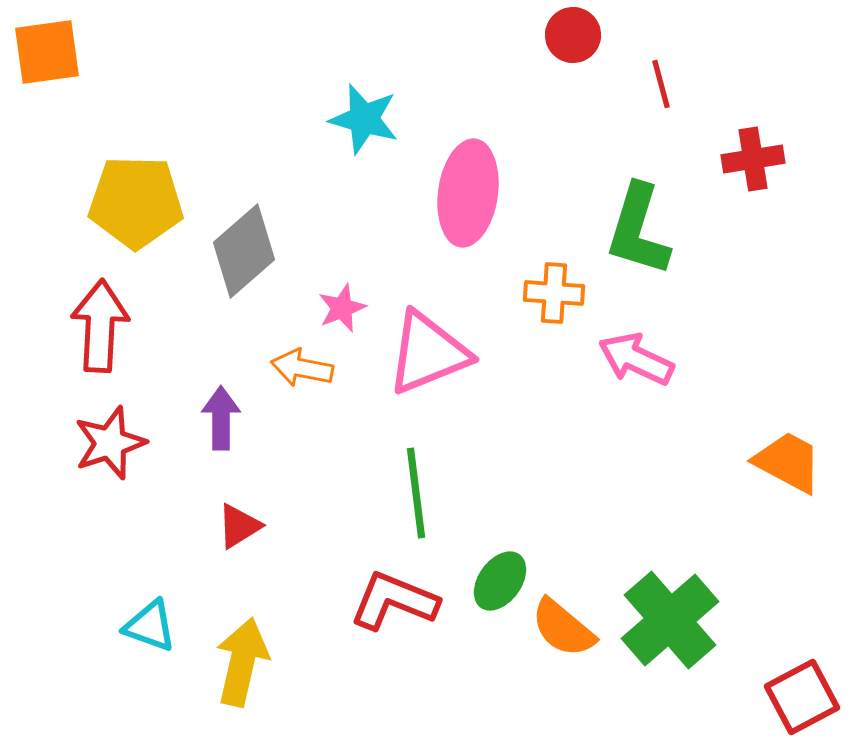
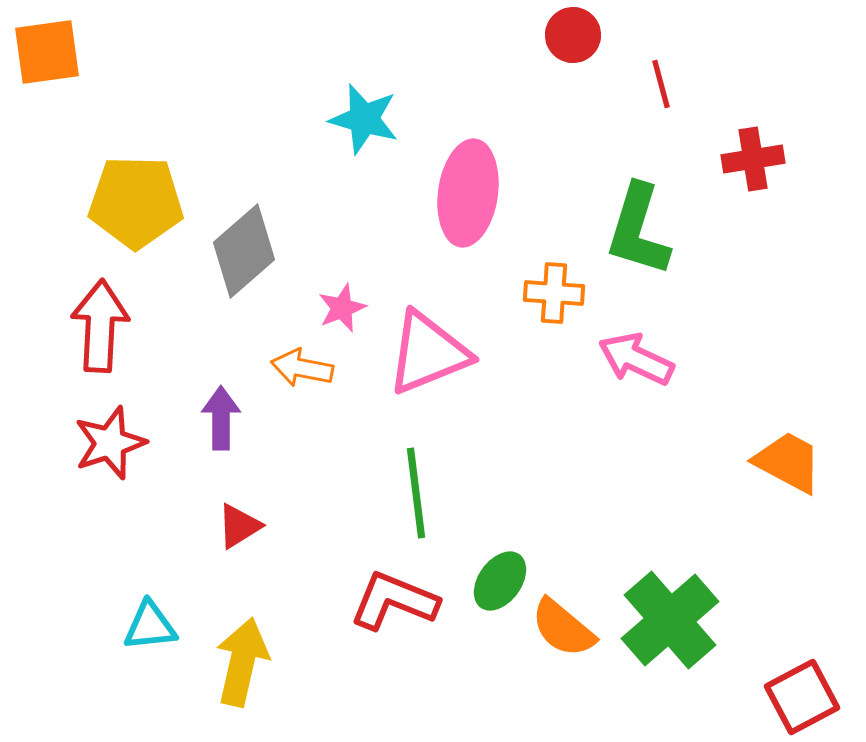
cyan triangle: rotated 26 degrees counterclockwise
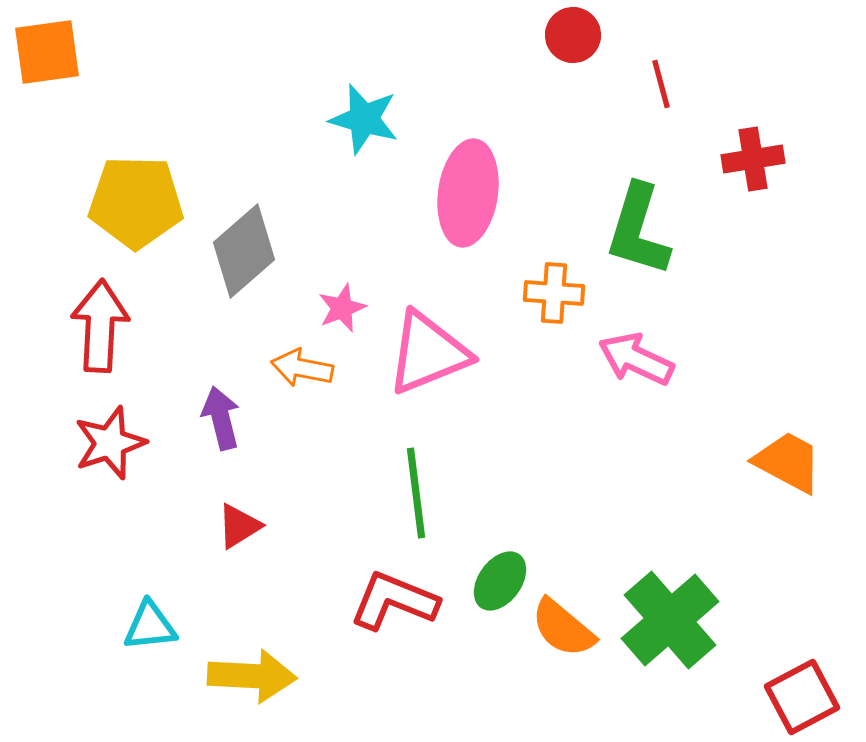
purple arrow: rotated 14 degrees counterclockwise
yellow arrow: moved 10 px right, 14 px down; rotated 80 degrees clockwise
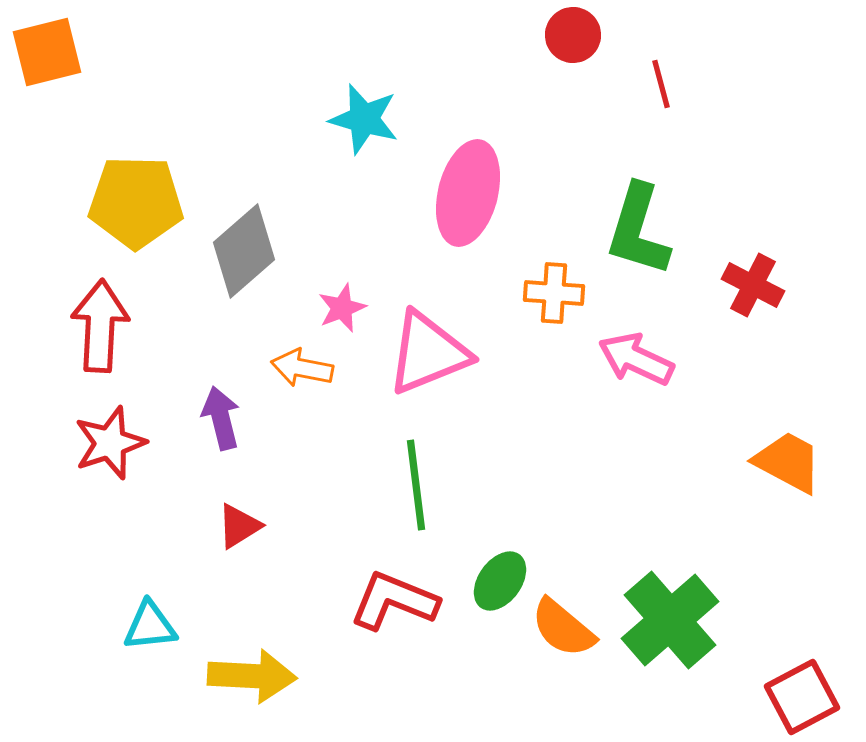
orange square: rotated 6 degrees counterclockwise
red cross: moved 126 px down; rotated 36 degrees clockwise
pink ellipse: rotated 6 degrees clockwise
green line: moved 8 px up
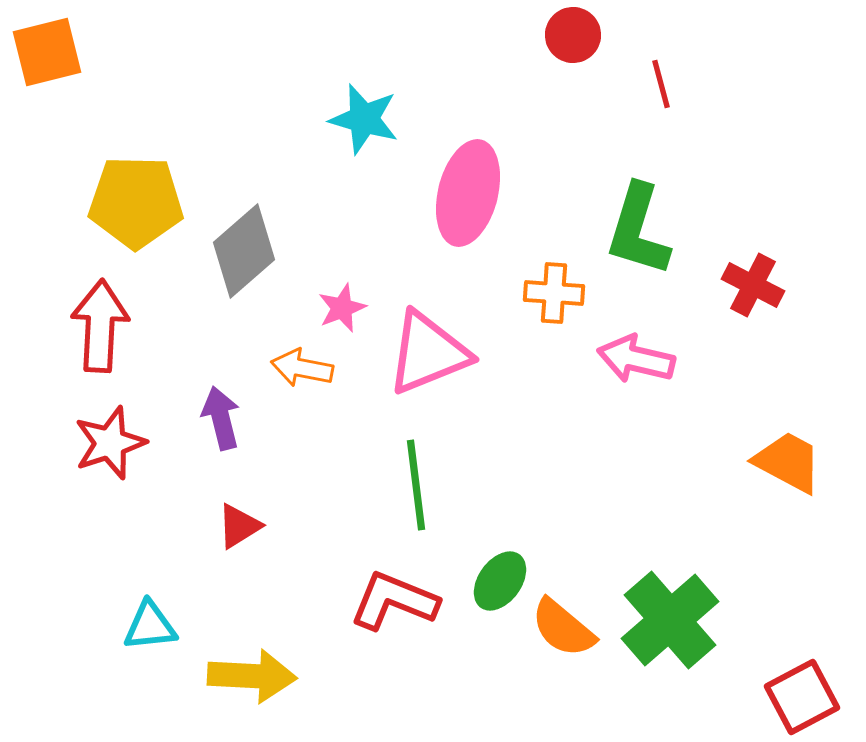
pink arrow: rotated 12 degrees counterclockwise
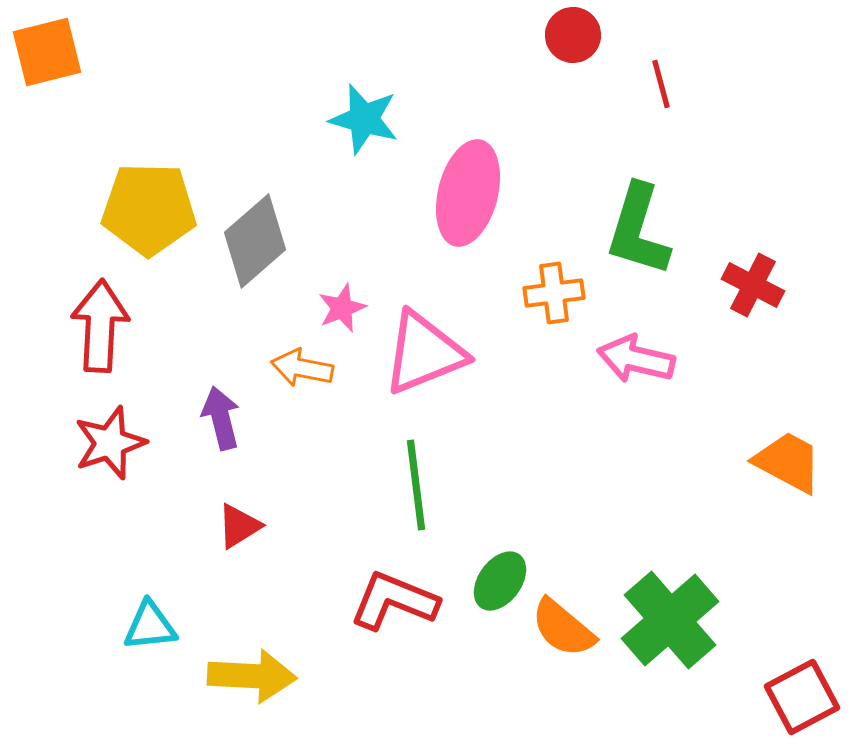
yellow pentagon: moved 13 px right, 7 px down
gray diamond: moved 11 px right, 10 px up
orange cross: rotated 12 degrees counterclockwise
pink triangle: moved 4 px left
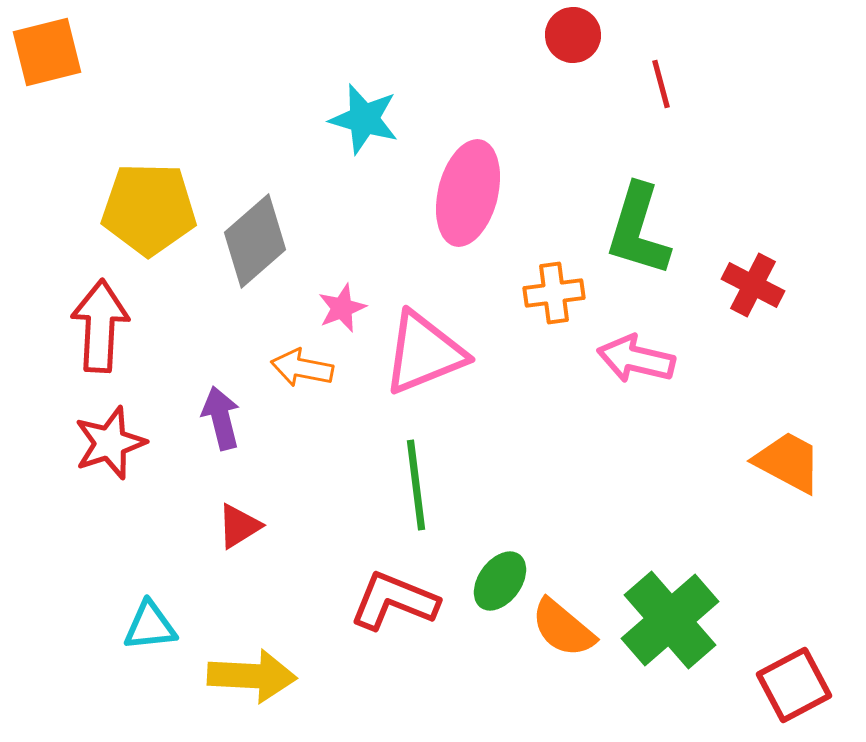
red square: moved 8 px left, 12 px up
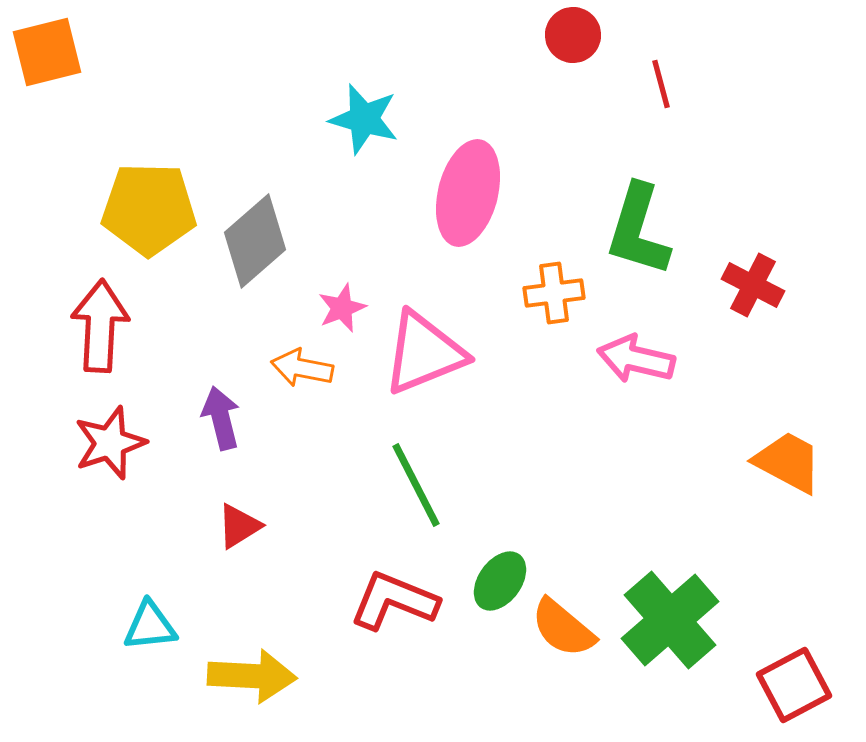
green line: rotated 20 degrees counterclockwise
